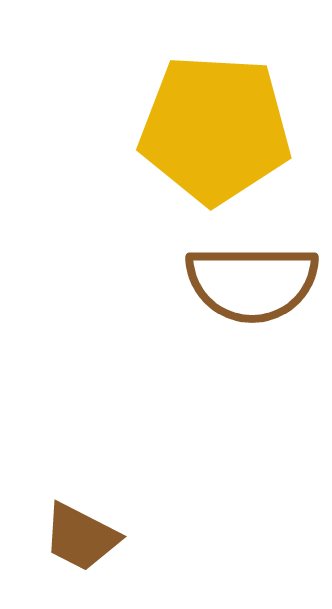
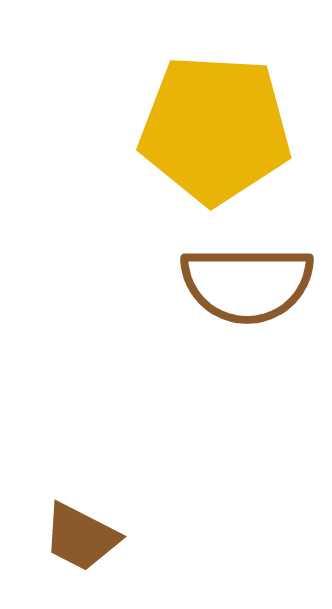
brown semicircle: moved 5 px left, 1 px down
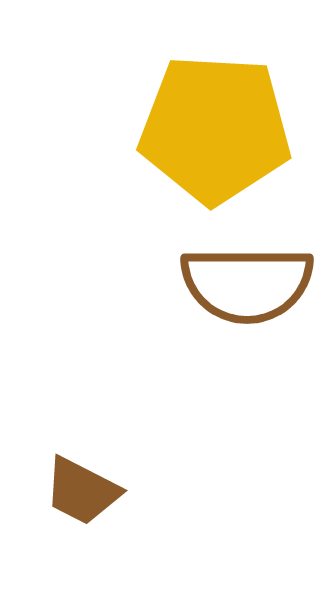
brown trapezoid: moved 1 px right, 46 px up
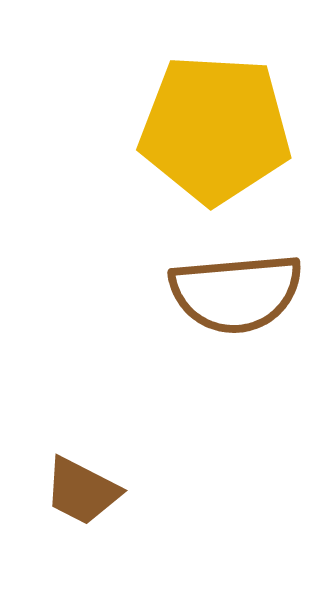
brown semicircle: moved 11 px left, 9 px down; rotated 5 degrees counterclockwise
